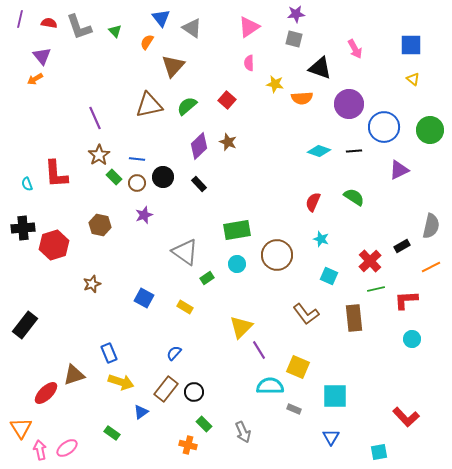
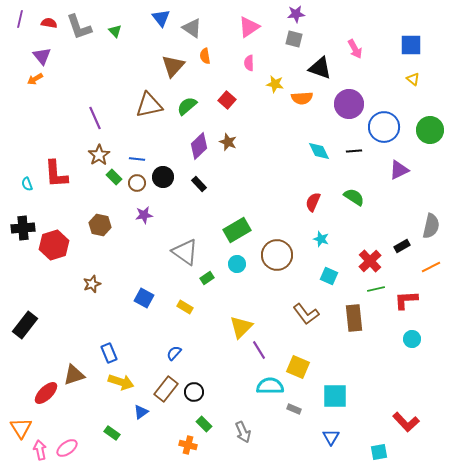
orange semicircle at (147, 42): moved 58 px right, 14 px down; rotated 42 degrees counterclockwise
cyan diamond at (319, 151): rotated 45 degrees clockwise
purple star at (144, 215): rotated 12 degrees clockwise
green rectangle at (237, 230): rotated 20 degrees counterclockwise
red L-shape at (406, 417): moved 5 px down
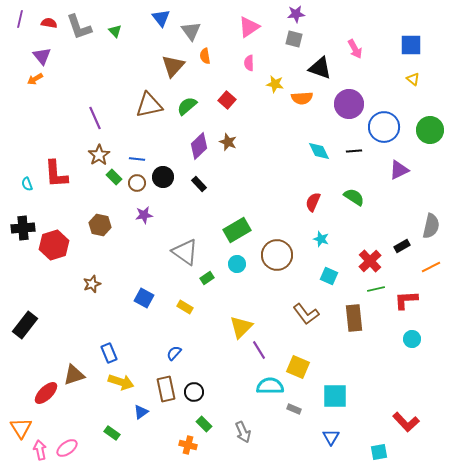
gray triangle at (192, 28): moved 1 px left, 3 px down; rotated 20 degrees clockwise
brown rectangle at (166, 389): rotated 50 degrees counterclockwise
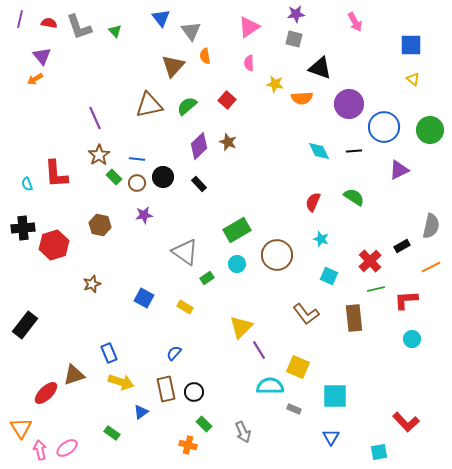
pink arrow at (355, 49): moved 27 px up
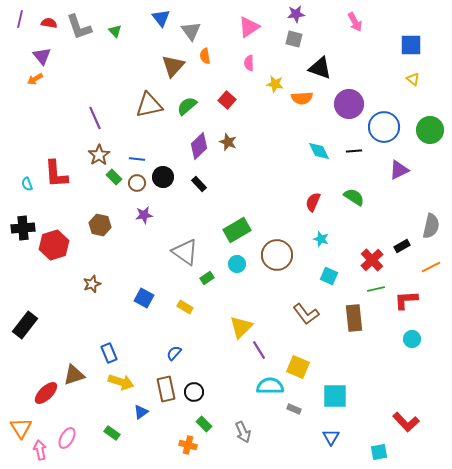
red cross at (370, 261): moved 2 px right, 1 px up
pink ellipse at (67, 448): moved 10 px up; rotated 25 degrees counterclockwise
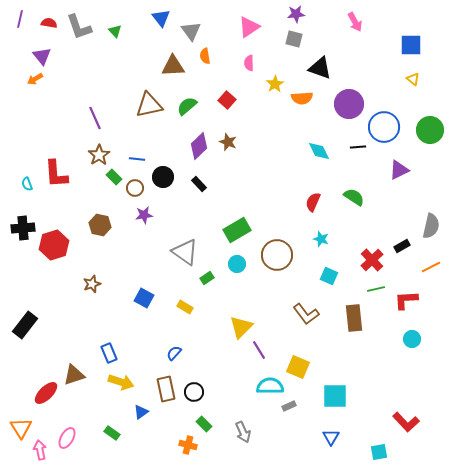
brown triangle at (173, 66): rotated 45 degrees clockwise
yellow star at (275, 84): rotated 30 degrees clockwise
black line at (354, 151): moved 4 px right, 4 px up
brown circle at (137, 183): moved 2 px left, 5 px down
gray rectangle at (294, 409): moved 5 px left, 3 px up; rotated 48 degrees counterclockwise
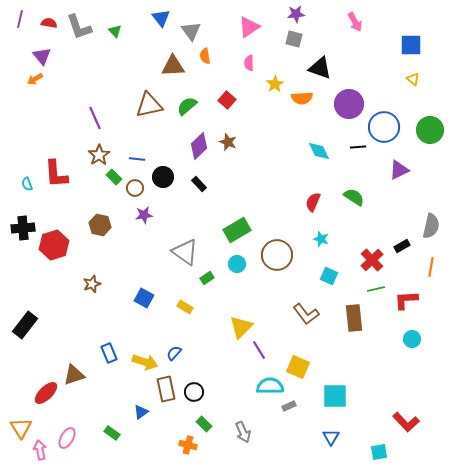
orange line at (431, 267): rotated 54 degrees counterclockwise
yellow arrow at (121, 382): moved 24 px right, 20 px up
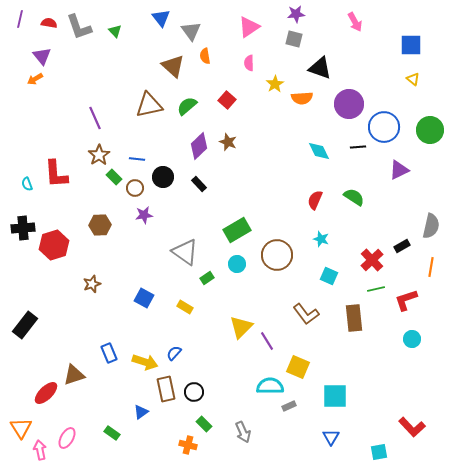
brown triangle at (173, 66): rotated 45 degrees clockwise
red semicircle at (313, 202): moved 2 px right, 2 px up
brown hexagon at (100, 225): rotated 15 degrees counterclockwise
red L-shape at (406, 300): rotated 15 degrees counterclockwise
purple line at (259, 350): moved 8 px right, 9 px up
red L-shape at (406, 422): moved 6 px right, 5 px down
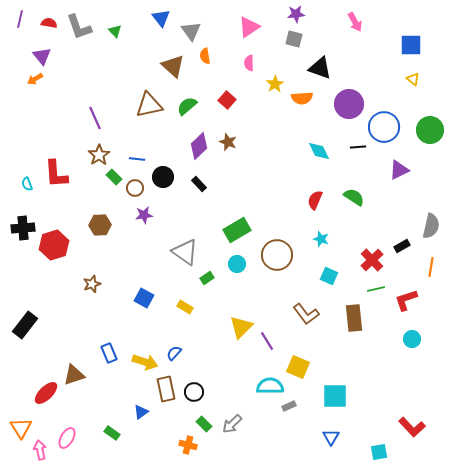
gray arrow at (243, 432): moved 11 px left, 8 px up; rotated 70 degrees clockwise
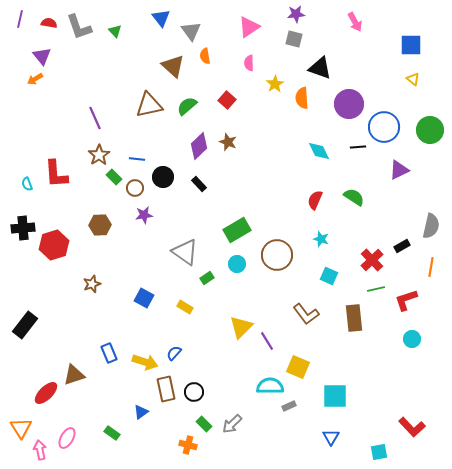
orange semicircle at (302, 98): rotated 90 degrees clockwise
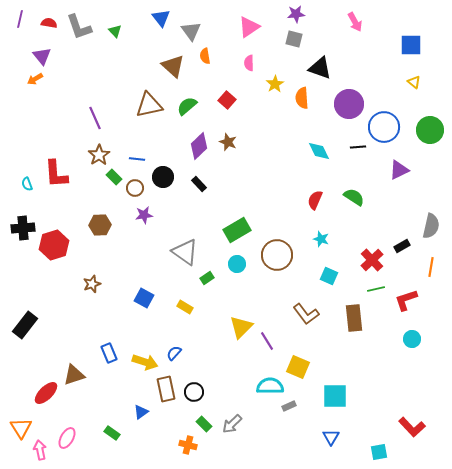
yellow triangle at (413, 79): moved 1 px right, 3 px down
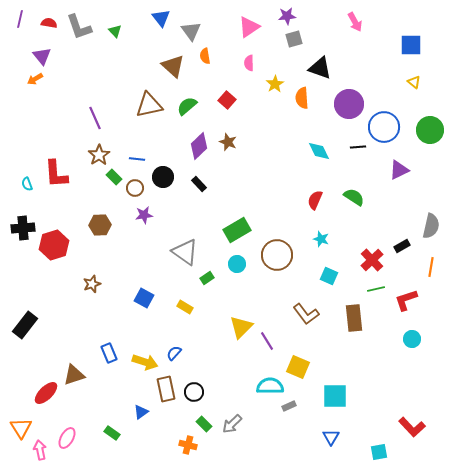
purple star at (296, 14): moved 9 px left, 2 px down
gray square at (294, 39): rotated 30 degrees counterclockwise
